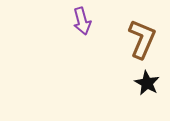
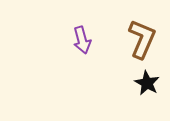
purple arrow: moved 19 px down
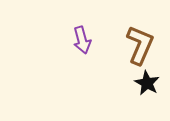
brown L-shape: moved 2 px left, 6 px down
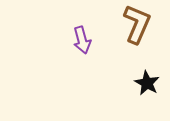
brown L-shape: moved 3 px left, 21 px up
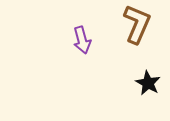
black star: moved 1 px right
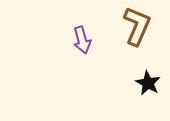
brown L-shape: moved 2 px down
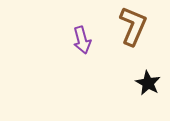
brown L-shape: moved 4 px left
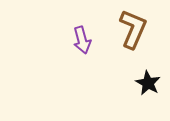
brown L-shape: moved 3 px down
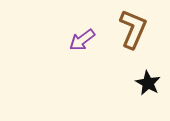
purple arrow: rotated 68 degrees clockwise
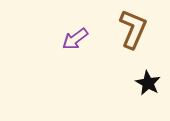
purple arrow: moved 7 px left, 1 px up
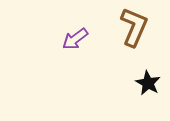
brown L-shape: moved 1 px right, 2 px up
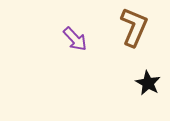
purple arrow: rotated 96 degrees counterclockwise
